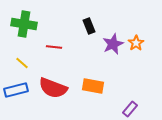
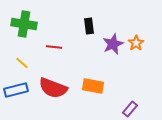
black rectangle: rotated 14 degrees clockwise
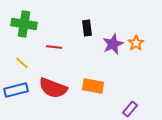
black rectangle: moved 2 px left, 2 px down
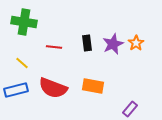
green cross: moved 2 px up
black rectangle: moved 15 px down
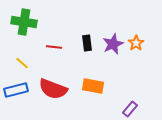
red semicircle: moved 1 px down
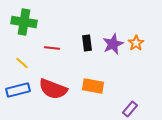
red line: moved 2 px left, 1 px down
blue rectangle: moved 2 px right
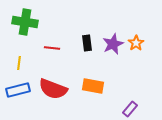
green cross: moved 1 px right
yellow line: moved 3 px left; rotated 56 degrees clockwise
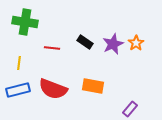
black rectangle: moved 2 px left, 1 px up; rotated 49 degrees counterclockwise
